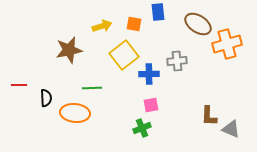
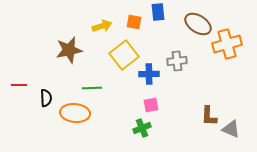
orange square: moved 2 px up
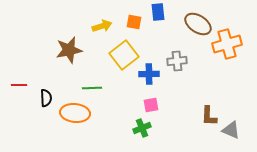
gray triangle: moved 1 px down
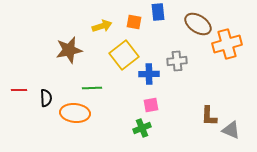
red line: moved 5 px down
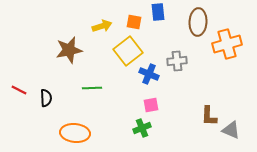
brown ellipse: moved 2 px up; rotated 60 degrees clockwise
yellow square: moved 4 px right, 4 px up
blue cross: rotated 24 degrees clockwise
red line: rotated 28 degrees clockwise
orange ellipse: moved 20 px down
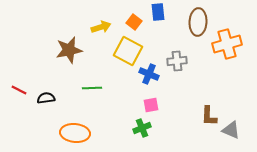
orange square: rotated 28 degrees clockwise
yellow arrow: moved 1 px left, 1 px down
yellow square: rotated 24 degrees counterclockwise
black semicircle: rotated 96 degrees counterclockwise
